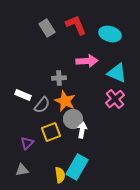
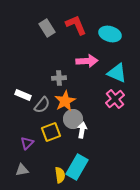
orange star: rotated 20 degrees clockwise
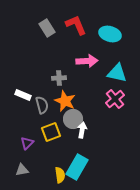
cyan triangle: rotated 10 degrees counterclockwise
orange star: rotated 20 degrees counterclockwise
gray semicircle: rotated 54 degrees counterclockwise
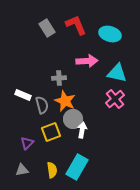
yellow semicircle: moved 8 px left, 5 px up
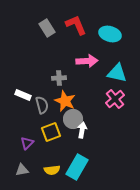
yellow semicircle: rotated 91 degrees clockwise
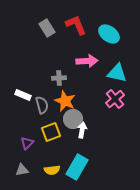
cyan ellipse: moved 1 px left; rotated 20 degrees clockwise
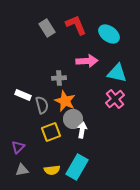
purple triangle: moved 9 px left, 4 px down
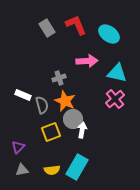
gray cross: rotated 16 degrees counterclockwise
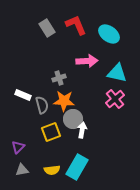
orange star: moved 1 px left; rotated 20 degrees counterclockwise
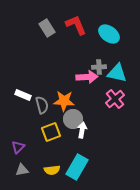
pink arrow: moved 16 px down
gray cross: moved 40 px right, 11 px up; rotated 16 degrees clockwise
